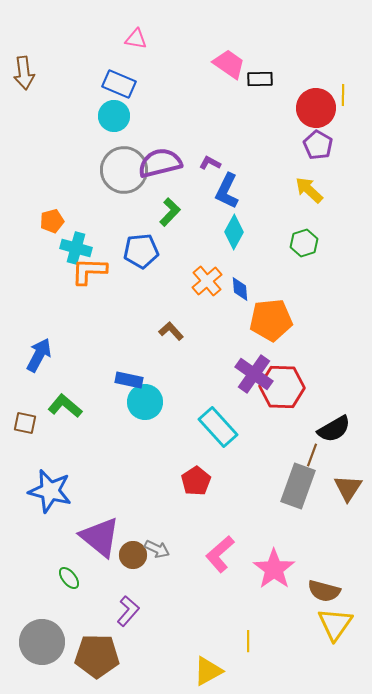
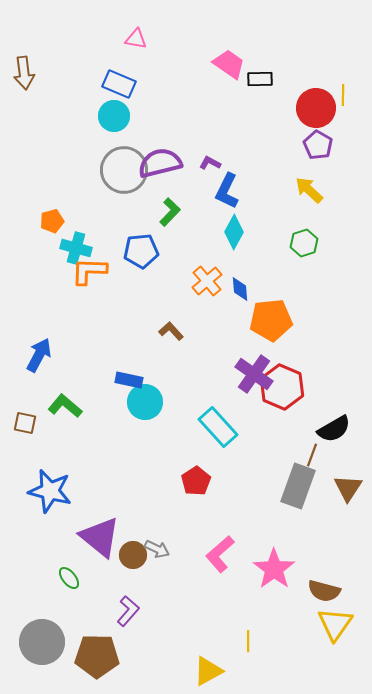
red hexagon at (282, 387): rotated 21 degrees clockwise
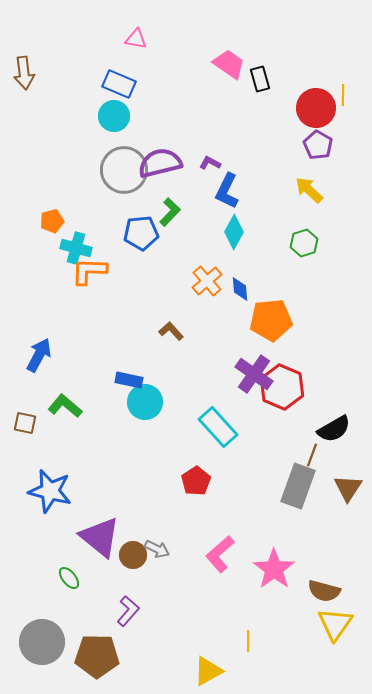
black rectangle at (260, 79): rotated 75 degrees clockwise
blue pentagon at (141, 251): moved 18 px up
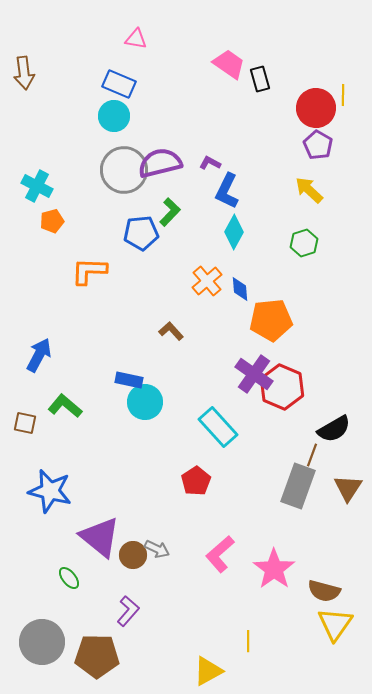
cyan cross at (76, 248): moved 39 px left, 62 px up; rotated 12 degrees clockwise
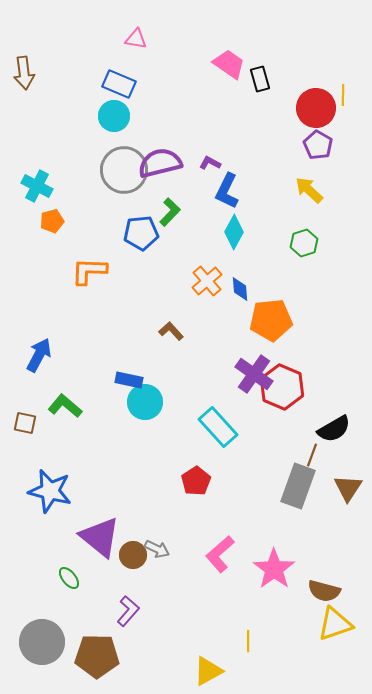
yellow triangle at (335, 624): rotated 36 degrees clockwise
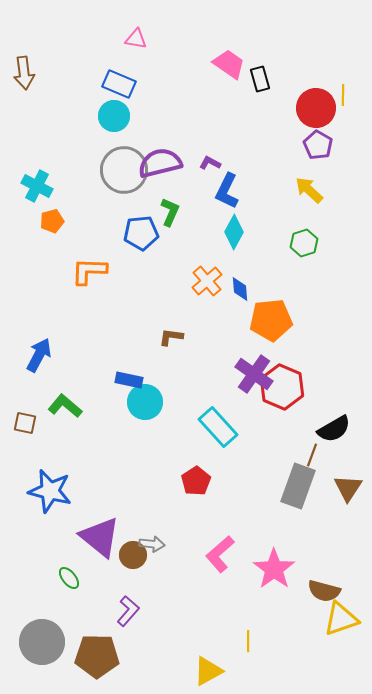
green L-shape at (170, 212): rotated 20 degrees counterclockwise
brown L-shape at (171, 331): moved 6 px down; rotated 40 degrees counterclockwise
gray arrow at (157, 549): moved 5 px left, 5 px up; rotated 20 degrees counterclockwise
yellow triangle at (335, 624): moved 6 px right, 5 px up
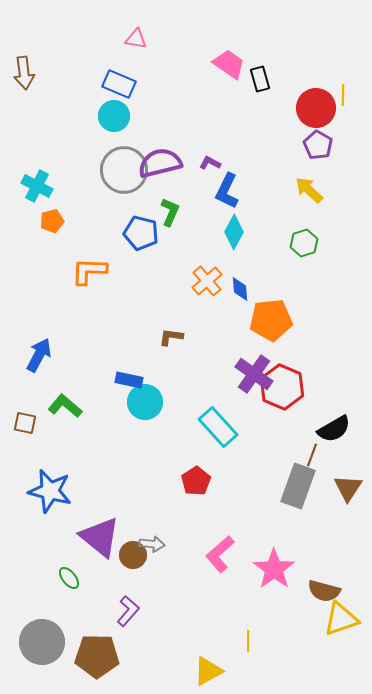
blue pentagon at (141, 233): rotated 20 degrees clockwise
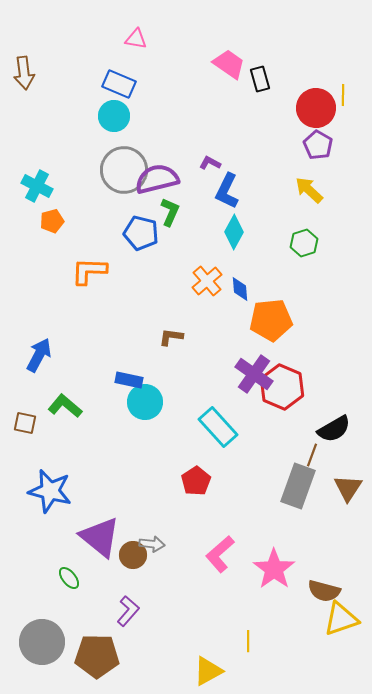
purple semicircle at (160, 163): moved 3 px left, 16 px down
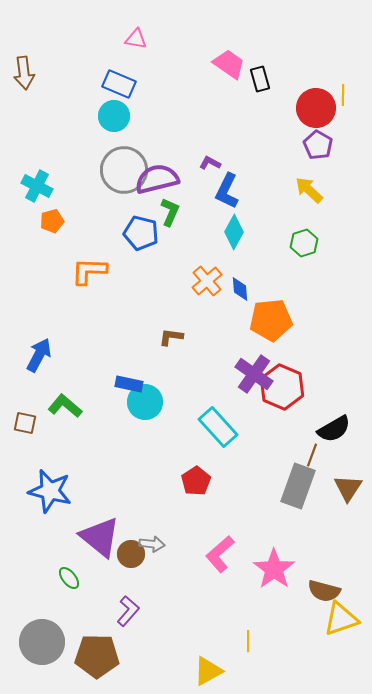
blue rectangle at (129, 380): moved 4 px down
brown circle at (133, 555): moved 2 px left, 1 px up
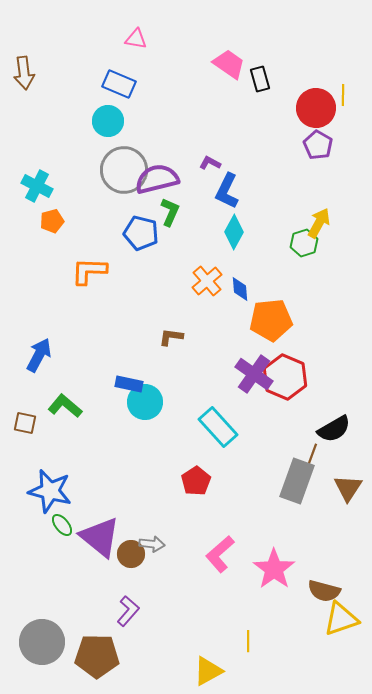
cyan circle at (114, 116): moved 6 px left, 5 px down
yellow arrow at (309, 190): moved 10 px right, 33 px down; rotated 76 degrees clockwise
red hexagon at (282, 387): moved 3 px right, 10 px up
gray rectangle at (298, 486): moved 1 px left, 5 px up
green ellipse at (69, 578): moved 7 px left, 53 px up
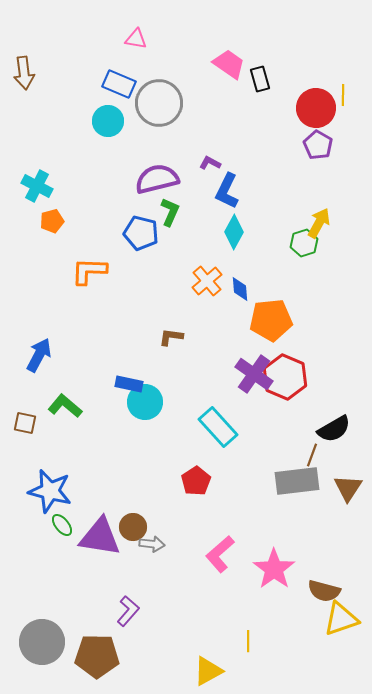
gray circle at (124, 170): moved 35 px right, 67 px up
gray rectangle at (297, 481): rotated 63 degrees clockwise
purple triangle at (100, 537): rotated 30 degrees counterclockwise
brown circle at (131, 554): moved 2 px right, 27 px up
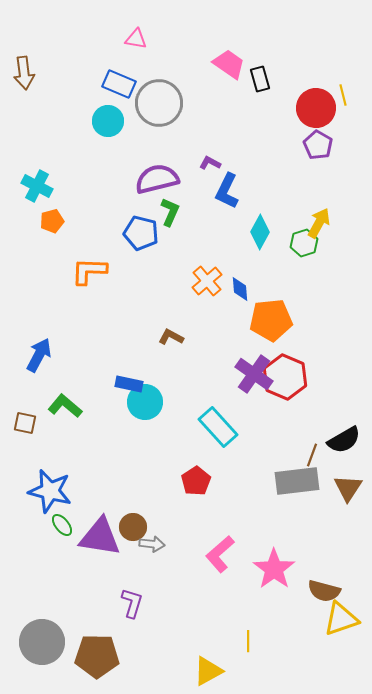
yellow line at (343, 95): rotated 15 degrees counterclockwise
cyan diamond at (234, 232): moved 26 px right
brown L-shape at (171, 337): rotated 20 degrees clockwise
black semicircle at (334, 429): moved 10 px right, 11 px down
purple L-shape at (128, 611): moved 4 px right, 8 px up; rotated 24 degrees counterclockwise
